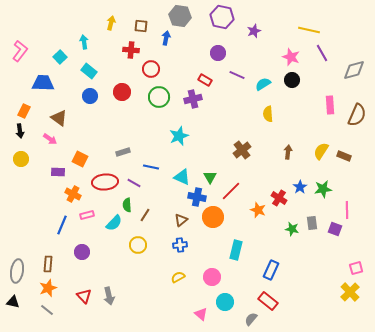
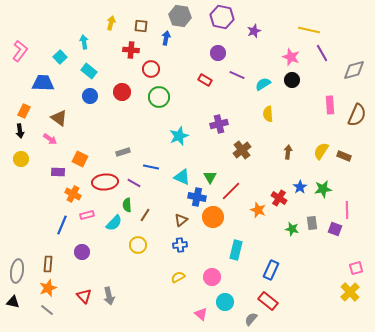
purple cross at (193, 99): moved 26 px right, 25 px down
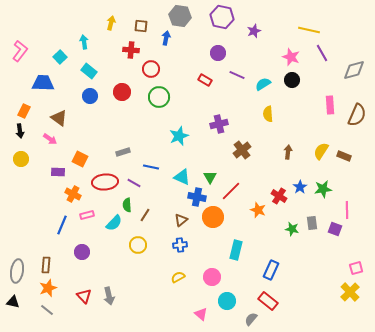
red cross at (279, 198): moved 2 px up
brown rectangle at (48, 264): moved 2 px left, 1 px down
cyan circle at (225, 302): moved 2 px right, 1 px up
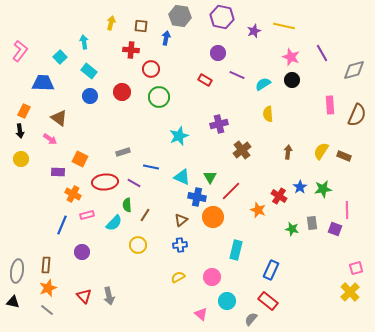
yellow line at (309, 30): moved 25 px left, 4 px up
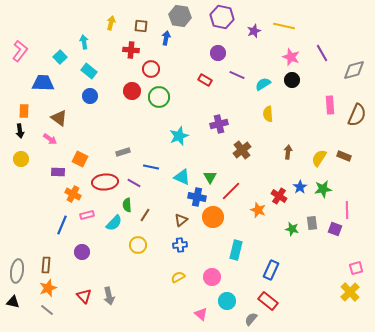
red circle at (122, 92): moved 10 px right, 1 px up
orange rectangle at (24, 111): rotated 24 degrees counterclockwise
yellow semicircle at (321, 151): moved 2 px left, 7 px down
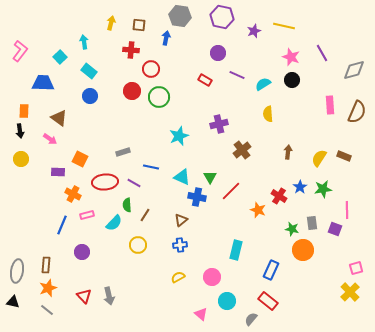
brown square at (141, 26): moved 2 px left, 1 px up
brown semicircle at (357, 115): moved 3 px up
orange circle at (213, 217): moved 90 px right, 33 px down
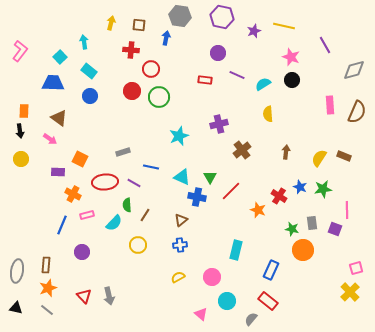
purple line at (322, 53): moved 3 px right, 8 px up
red rectangle at (205, 80): rotated 24 degrees counterclockwise
blue trapezoid at (43, 83): moved 10 px right
brown arrow at (288, 152): moved 2 px left
blue star at (300, 187): rotated 16 degrees counterclockwise
black triangle at (13, 302): moved 3 px right, 6 px down
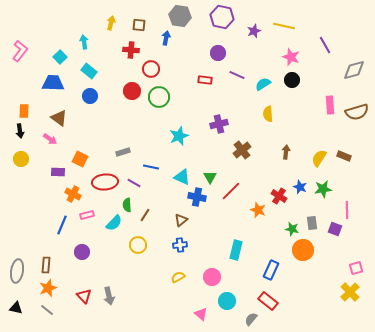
brown semicircle at (357, 112): rotated 50 degrees clockwise
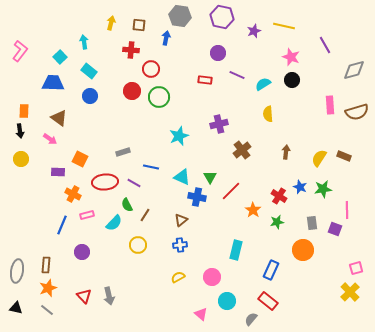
green semicircle at (127, 205): rotated 24 degrees counterclockwise
orange star at (258, 210): moved 5 px left; rotated 14 degrees clockwise
green star at (292, 229): moved 15 px left, 7 px up; rotated 24 degrees counterclockwise
